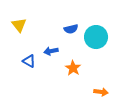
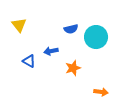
orange star: rotated 21 degrees clockwise
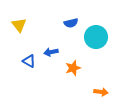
blue semicircle: moved 6 px up
blue arrow: moved 1 px down
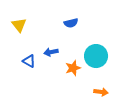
cyan circle: moved 19 px down
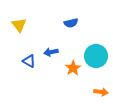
orange star: rotated 14 degrees counterclockwise
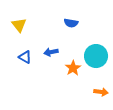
blue semicircle: rotated 24 degrees clockwise
blue triangle: moved 4 px left, 4 px up
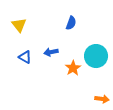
blue semicircle: rotated 80 degrees counterclockwise
orange arrow: moved 1 px right, 7 px down
